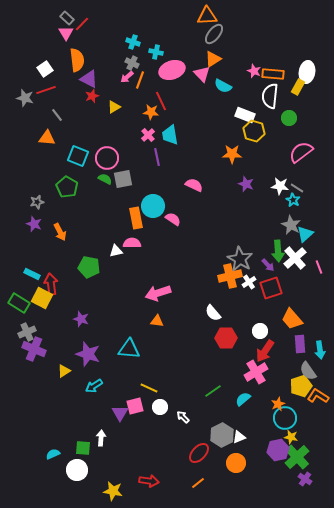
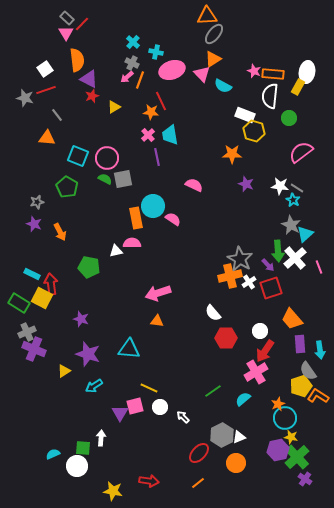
cyan cross at (133, 42): rotated 24 degrees clockwise
white circle at (77, 470): moved 4 px up
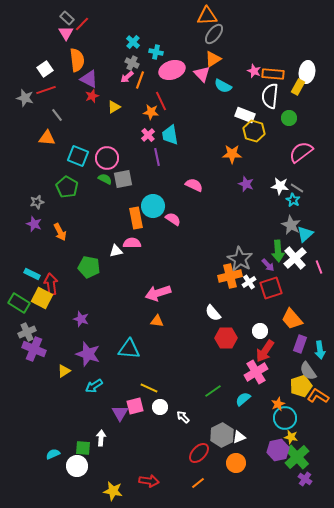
purple rectangle at (300, 344): rotated 24 degrees clockwise
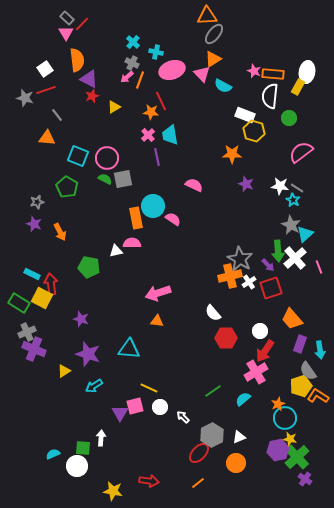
gray hexagon at (222, 435): moved 10 px left
yellow star at (291, 437): moved 1 px left, 2 px down
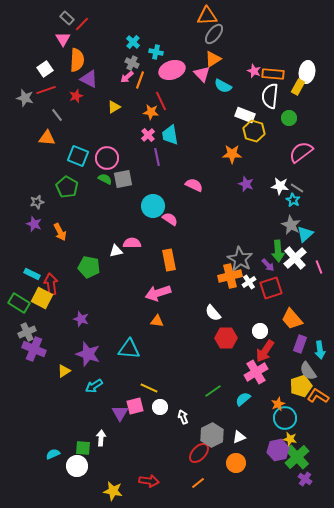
pink triangle at (66, 33): moved 3 px left, 6 px down
orange semicircle at (77, 60): rotated 10 degrees clockwise
red star at (92, 96): moved 16 px left
orange rectangle at (136, 218): moved 33 px right, 42 px down
pink semicircle at (173, 219): moved 3 px left
white arrow at (183, 417): rotated 24 degrees clockwise
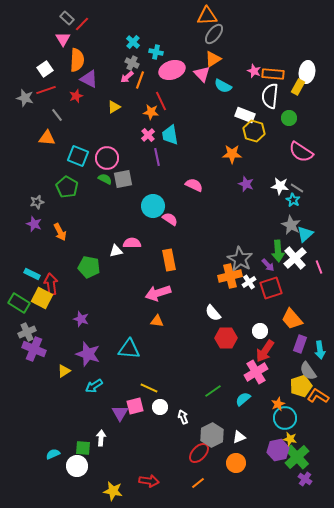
pink semicircle at (301, 152): rotated 110 degrees counterclockwise
